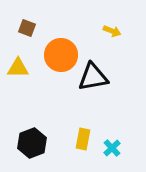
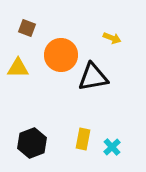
yellow arrow: moved 7 px down
cyan cross: moved 1 px up
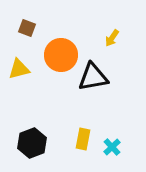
yellow arrow: rotated 102 degrees clockwise
yellow triangle: moved 1 px right, 1 px down; rotated 15 degrees counterclockwise
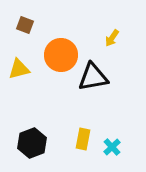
brown square: moved 2 px left, 3 px up
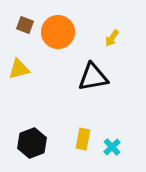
orange circle: moved 3 px left, 23 px up
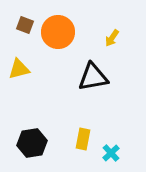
black hexagon: rotated 12 degrees clockwise
cyan cross: moved 1 px left, 6 px down
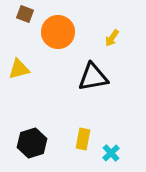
brown square: moved 11 px up
black hexagon: rotated 8 degrees counterclockwise
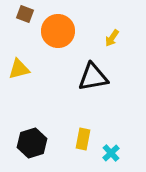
orange circle: moved 1 px up
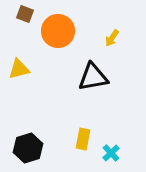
black hexagon: moved 4 px left, 5 px down
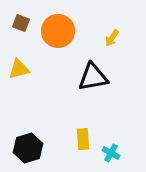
brown square: moved 4 px left, 9 px down
yellow rectangle: rotated 15 degrees counterclockwise
cyan cross: rotated 18 degrees counterclockwise
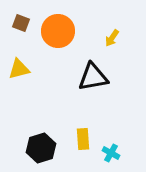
black hexagon: moved 13 px right
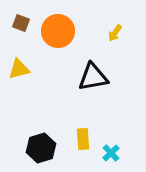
yellow arrow: moved 3 px right, 5 px up
cyan cross: rotated 18 degrees clockwise
